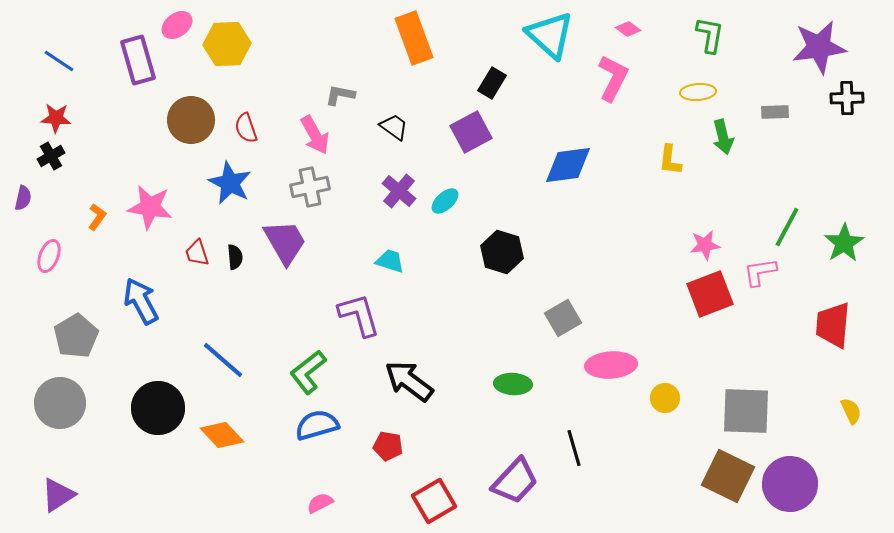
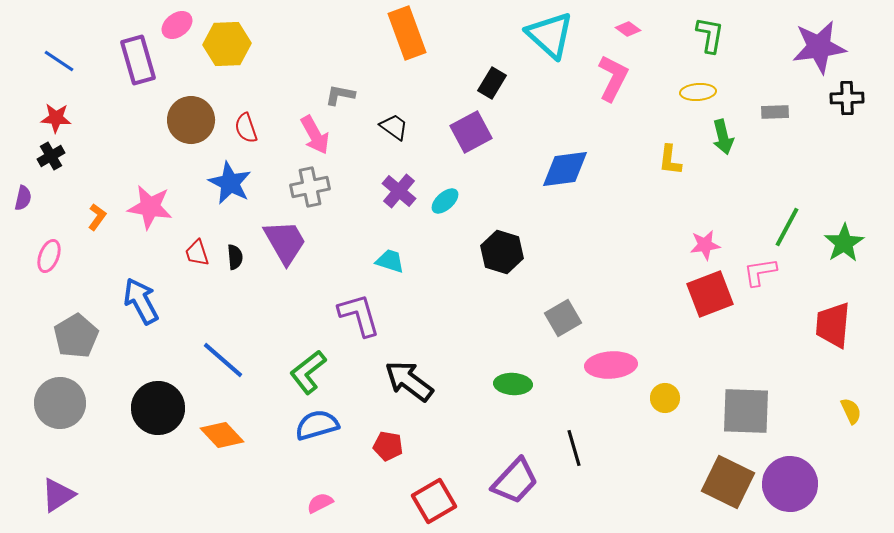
orange rectangle at (414, 38): moved 7 px left, 5 px up
blue diamond at (568, 165): moved 3 px left, 4 px down
brown square at (728, 476): moved 6 px down
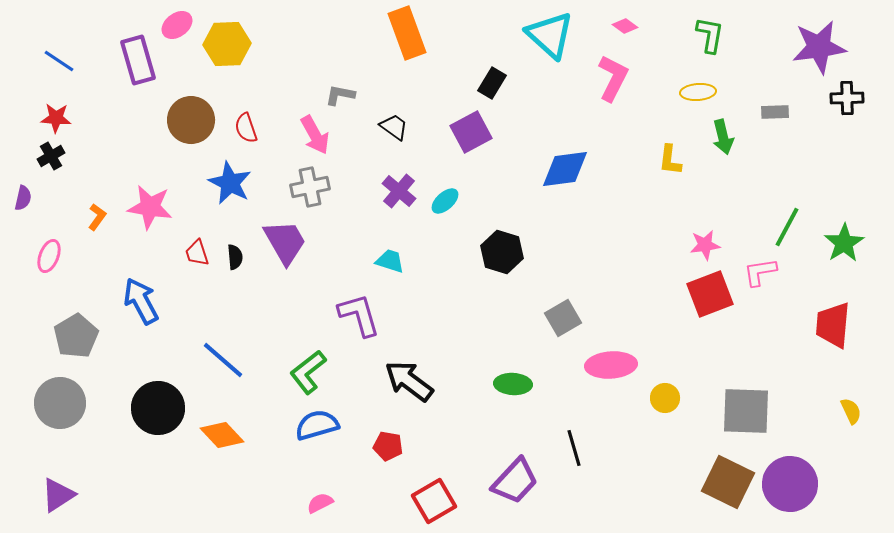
pink diamond at (628, 29): moved 3 px left, 3 px up
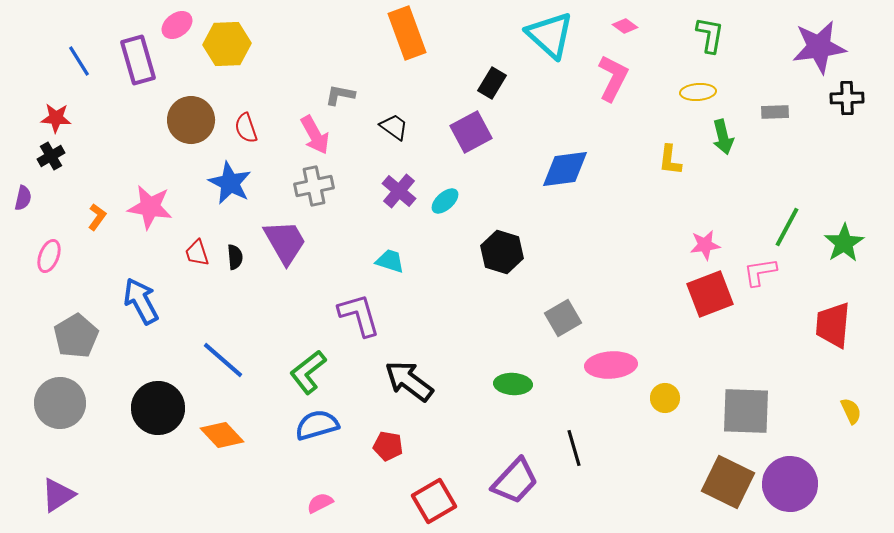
blue line at (59, 61): moved 20 px right; rotated 24 degrees clockwise
gray cross at (310, 187): moved 4 px right, 1 px up
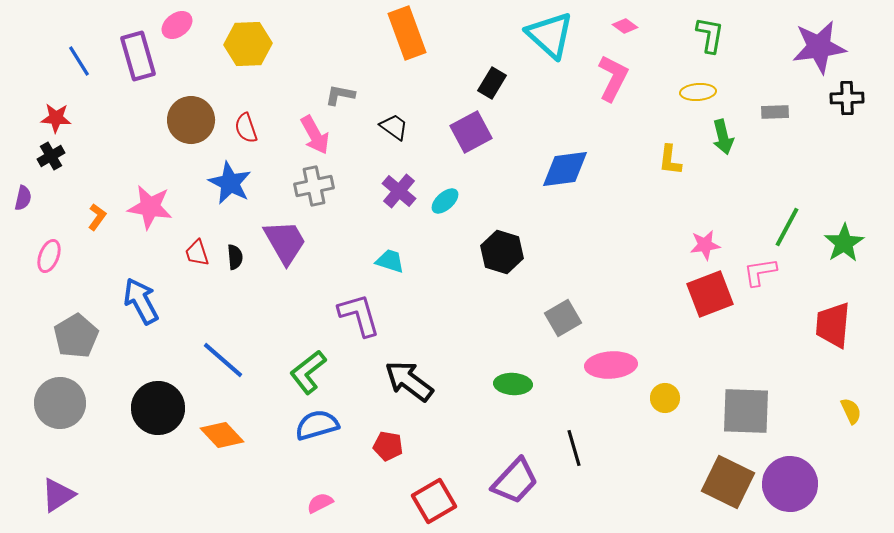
yellow hexagon at (227, 44): moved 21 px right
purple rectangle at (138, 60): moved 4 px up
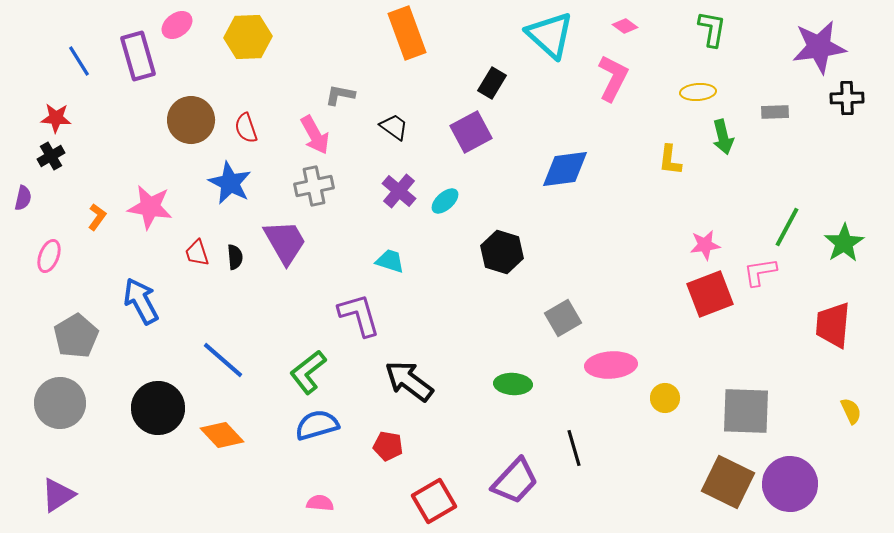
green L-shape at (710, 35): moved 2 px right, 6 px up
yellow hexagon at (248, 44): moved 7 px up
pink semicircle at (320, 503): rotated 32 degrees clockwise
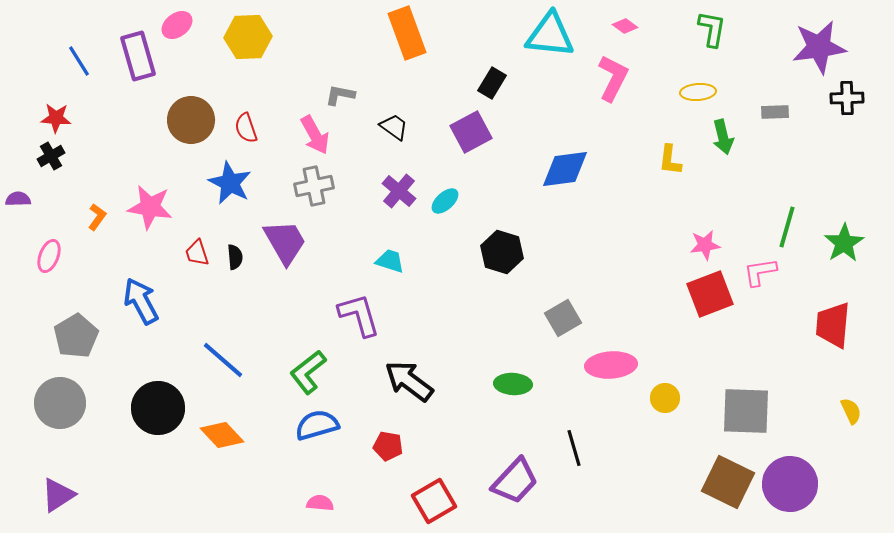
cyan triangle at (550, 35): rotated 36 degrees counterclockwise
purple semicircle at (23, 198): moved 5 px left, 1 px down; rotated 105 degrees counterclockwise
green line at (787, 227): rotated 12 degrees counterclockwise
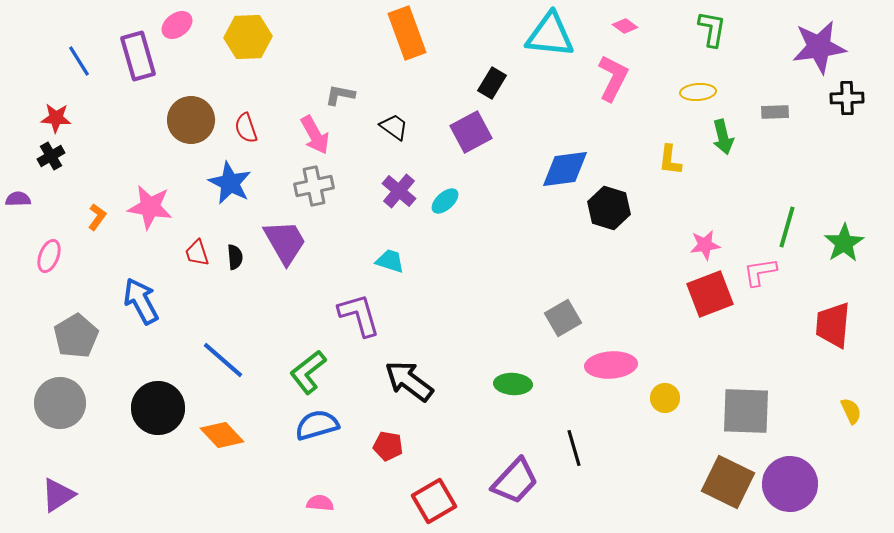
black hexagon at (502, 252): moved 107 px right, 44 px up
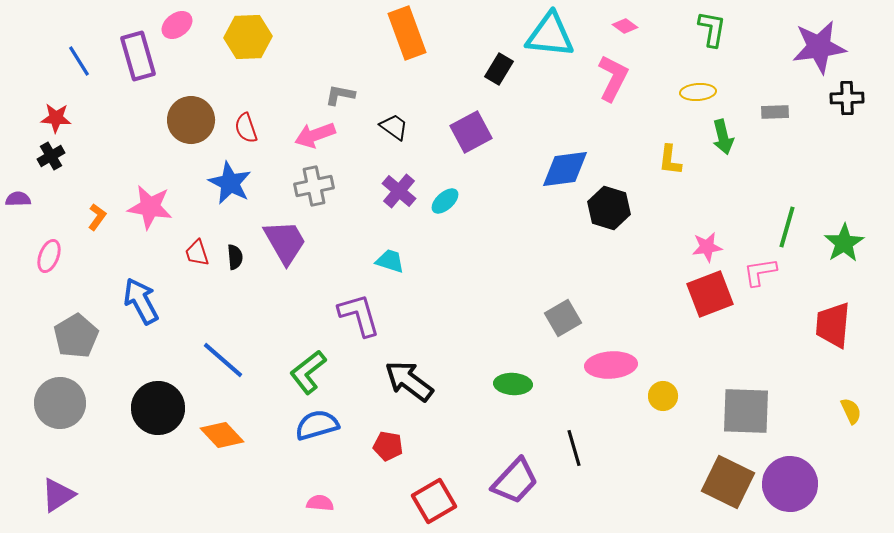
black rectangle at (492, 83): moved 7 px right, 14 px up
pink arrow at (315, 135): rotated 99 degrees clockwise
pink star at (705, 245): moved 2 px right, 2 px down
yellow circle at (665, 398): moved 2 px left, 2 px up
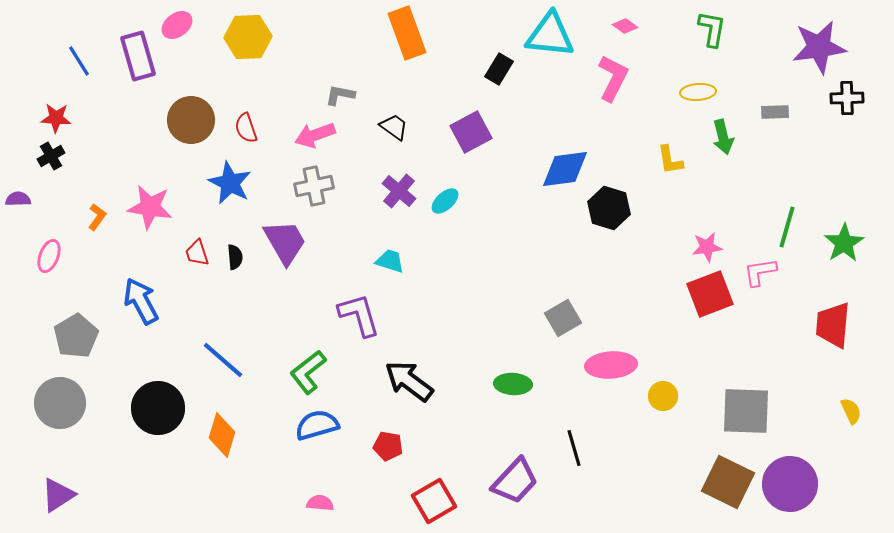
yellow L-shape at (670, 160): rotated 16 degrees counterclockwise
orange diamond at (222, 435): rotated 60 degrees clockwise
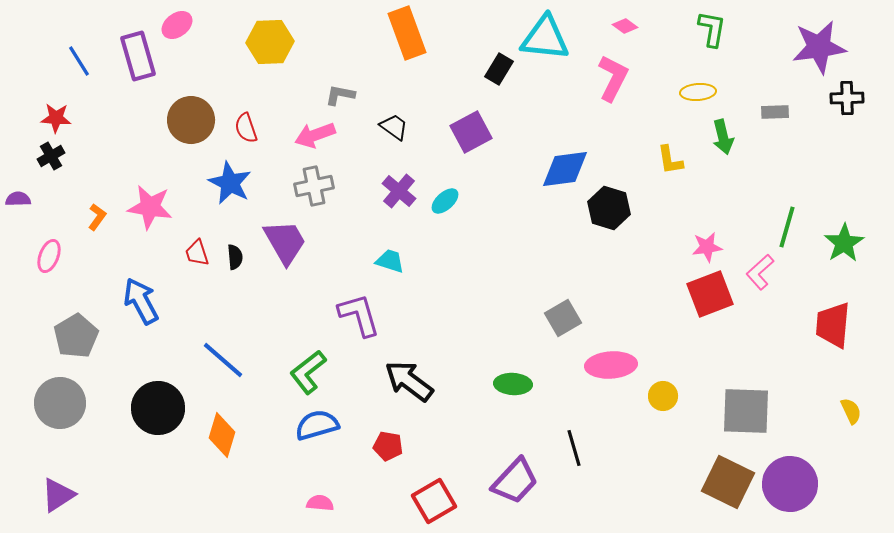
cyan triangle at (550, 35): moved 5 px left, 3 px down
yellow hexagon at (248, 37): moved 22 px right, 5 px down
pink L-shape at (760, 272): rotated 33 degrees counterclockwise
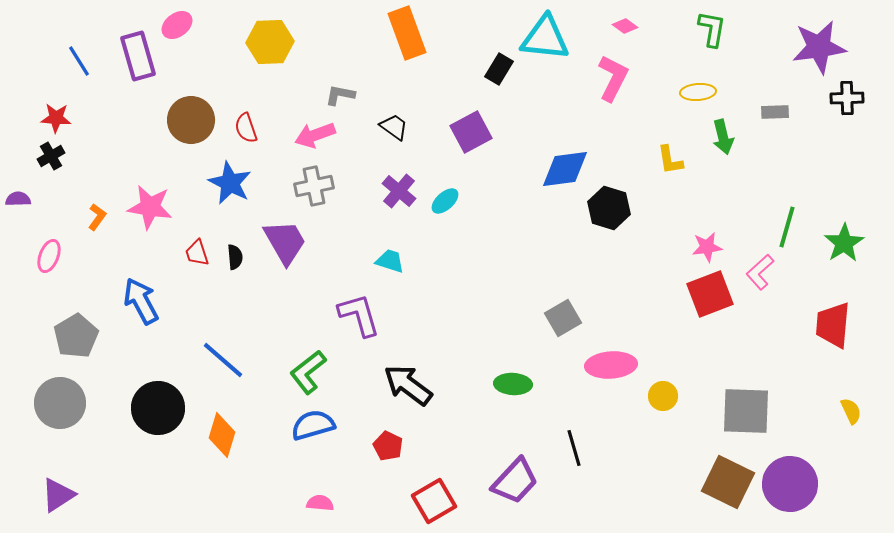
black arrow at (409, 381): moved 1 px left, 4 px down
blue semicircle at (317, 425): moved 4 px left
red pentagon at (388, 446): rotated 16 degrees clockwise
